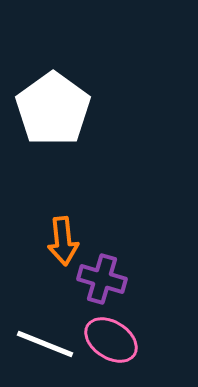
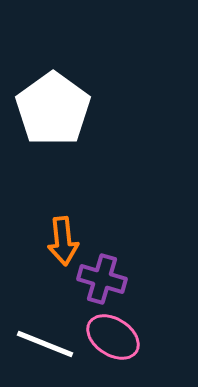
pink ellipse: moved 2 px right, 3 px up
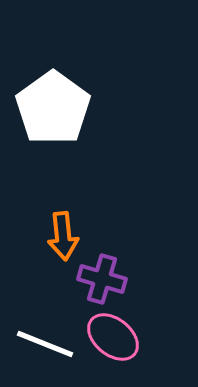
white pentagon: moved 1 px up
orange arrow: moved 5 px up
pink ellipse: rotated 6 degrees clockwise
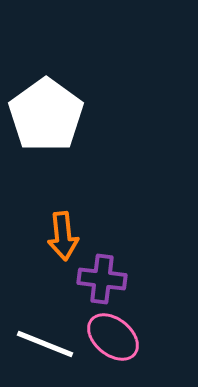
white pentagon: moved 7 px left, 7 px down
purple cross: rotated 9 degrees counterclockwise
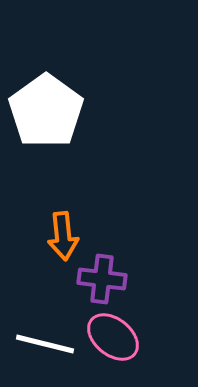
white pentagon: moved 4 px up
white line: rotated 8 degrees counterclockwise
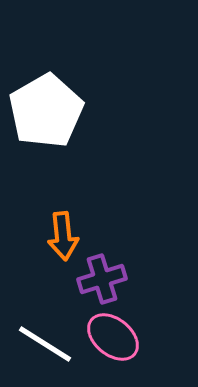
white pentagon: rotated 6 degrees clockwise
purple cross: rotated 24 degrees counterclockwise
white line: rotated 18 degrees clockwise
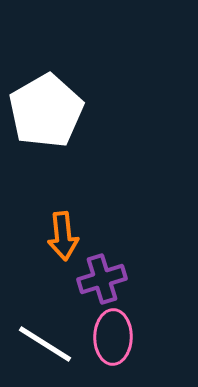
pink ellipse: rotated 52 degrees clockwise
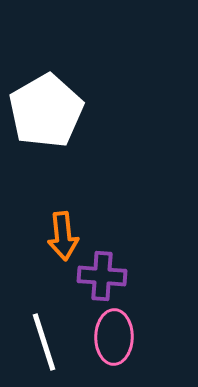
purple cross: moved 3 px up; rotated 21 degrees clockwise
pink ellipse: moved 1 px right
white line: moved 1 px left, 2 px up; rotated 40 degrees clockwise
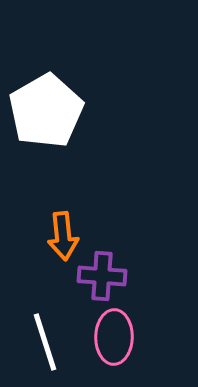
white line: moved 1 px right
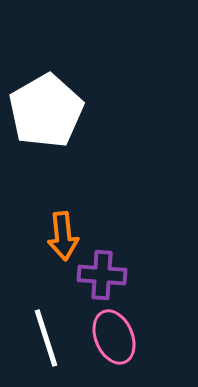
purple cross: moved 1 px up
pink ellipse: rotated 24 degrees counterclockwise
white line: moved 1 px right, 4 px up
